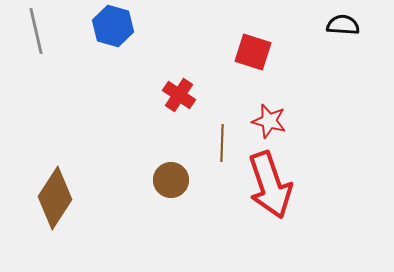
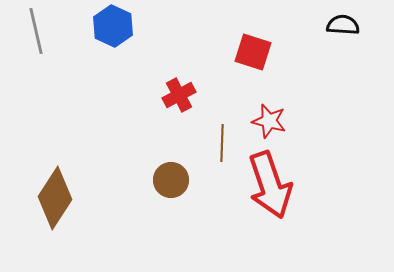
blue hexagon: rotated 9 degrees clockwise
red cross: rotated 28 degrees clockwise
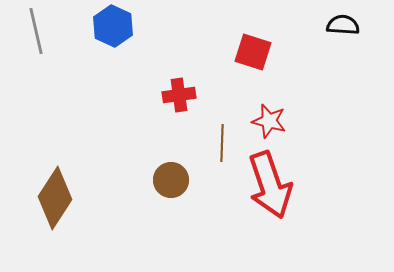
red cross: rotated 20 degrees clockwise
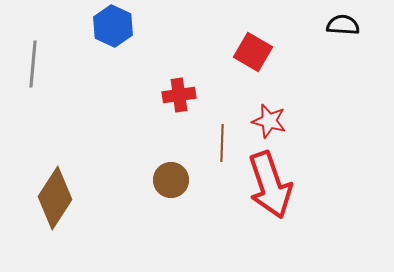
gray line: moved 3 px left, 33 px down; rotated 18 degrees clockwise
red square: rotated 12 degrees clockwise
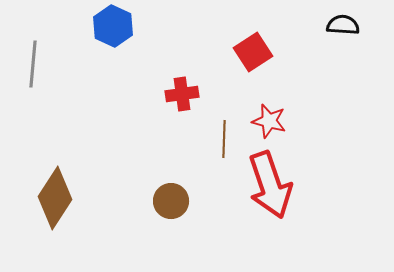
red square: rotated 27 degrees clockwise
red cross: moved 3 px right, 1 px up
brown line: moved 2 px right, 4 px up
brown circle: moved 21 px down
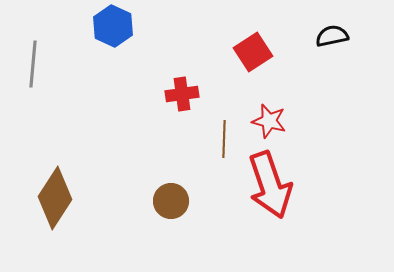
black semicircle: moved 11 px left, 11 px down; rotated 16 degrees counterclockwise
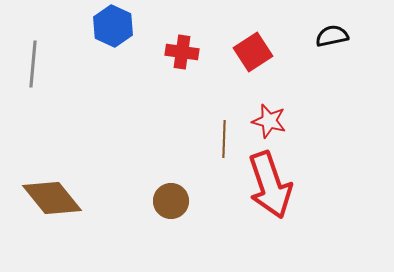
red cross: moved 42 px up; rotated 16 degrees clockwise
brown diamond: moved 3 px left; rotated 72 degrees counterclockwise
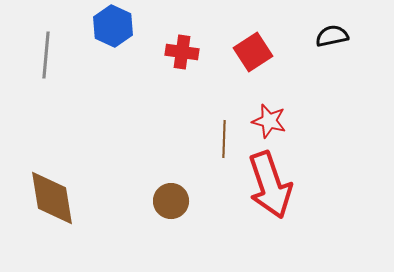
gray line: moved 13 px right, 9 px up
brown diamond: rotated 30 degrees clockwise
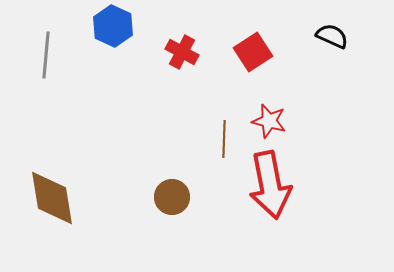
black semicircle: rotated 36 degrees clockwise
red cross: rotated 20 degrees clockwise
red arrow: rotated 8 degrees clockwise
brown circle: moved 1 px right, 4 px up
